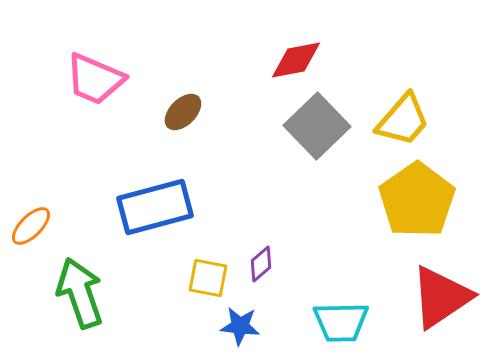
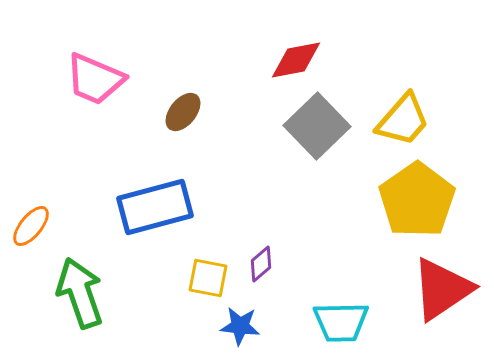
brown ellipse: rotated 6 degrees counterclockwise
orange ellipse: rotated 6 degrees counterclockwise
red triangle: moved 1 px right, 8 px up
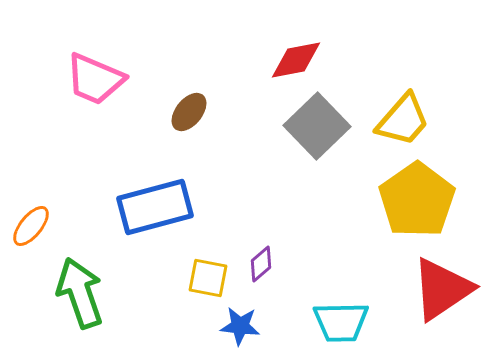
brown ellipse: moved 6 px right
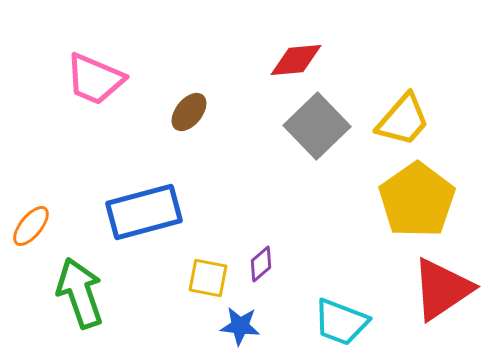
red diamond: rotated 6 degrees clockwise
blue rectangle: moved 11 px left, 5 px down
cyan trapezoid: rotated 22 degrees clockwise
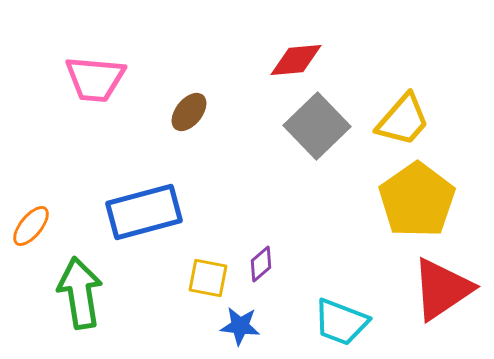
pink trapezoid: rotated 18 degrees counterclockwise
green arrow: rotated 10 degrees clockwise
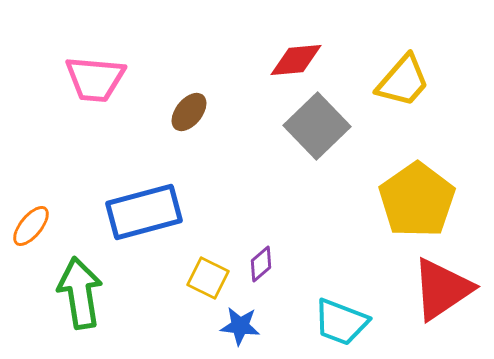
yellow trapezoid: moved 39 px up
yellow square: rotated 15 degrees clockwise
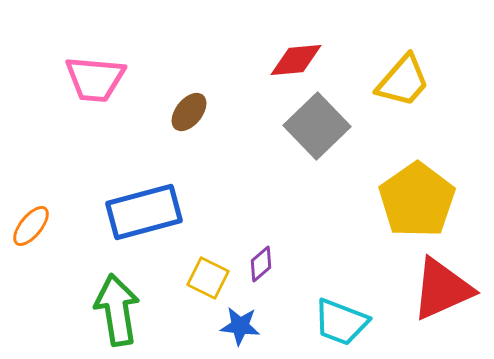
red triangle: rotated 10 degrees clockwise
green arrow: moved 37 px right, 17 px down
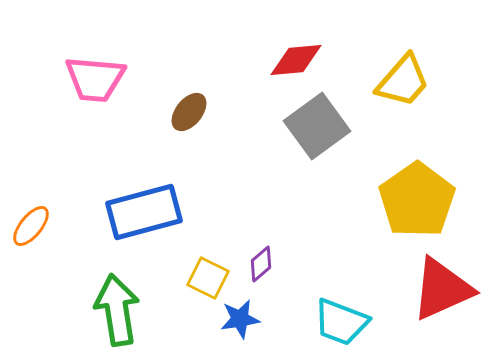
gray square: rotated 8 degrees clockwise
blue star: moved 7 px up; rotated 15 degrees counterclockwise
